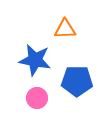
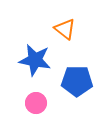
orange triangle: rotated 40 degrees clockwise
pink circle: moved 1 px left, 5 px down
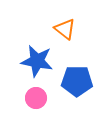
blue star: moved 2 px right, 1 px down
pink circle: moved 5 px up
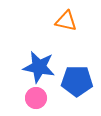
orange triangle: moved 1 px right, 8 px up; rotated 25 degrees counterclockwise
blue star: moved 2 px right, 6 px down
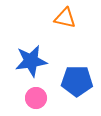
orange triangle: moved 1 px left, 3 px up
blue star: moved 8 px left, 6 px up; rotated 20 degrees counterclockwise
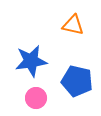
orange triangle: moved 8 px right, 7 px down
blue pentagon: rotated 12 degrees clockwise
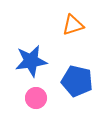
orange triangle: rotated 30 degrees counterclockwise
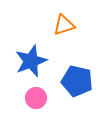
orange triangle: moved 9 px left
blue star: rotated 12 degrees counterclockwise
